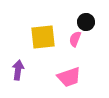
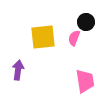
pink semicircle: moved 1 px left, 1 px up
pink trapezoid: moved 16 px right, 4 px down; rotated 80 degrees counterclockwise
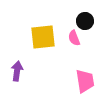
black circle: moved 1 px left, 1 px up
pink semicircle: rotated 42 degrees counterclockwise
purple arrow: moved 1 px left, 1 px down
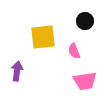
pink semicircle: moved 13 px down
pink trapezoid: rotated 90 degrees clockwise
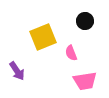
yellow square: rotated 16 degrees counterclockwise
pink semicircle: moved 3 px left, 2 px down
purple arrow: rotated 138 degrees clockwise
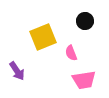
pink trapezoid: moved 1 px left, 1 px up
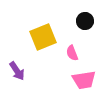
pink semicircle: moved 1 px right
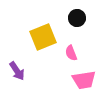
black circle: moved 8 px left, 3 px up
pink semicircle: moved 1 px left
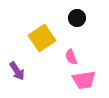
yellow square: moved 1 px left, 1 px down; rotated 12 degrees counterclockwise
pink semicircle: moved 4 px down
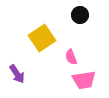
black circle: moved 3 px right, 3 px up
purple arrow: moved 3 px down
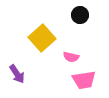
yellow square: rotated 8 degrees counterclockwise
pink semicircle: rotated 56 degrees counterclockwise
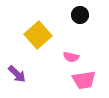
yellow square: moved 4 px left, 3 px up
purple arrow: rotated 12 degrees counterclockwise
